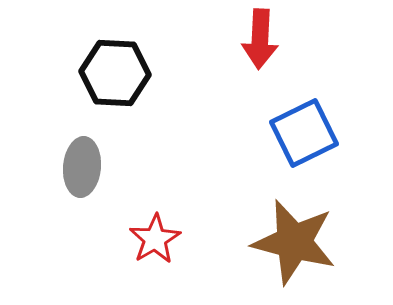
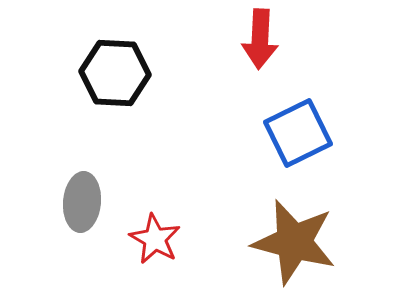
blue square: moved 6 px left
gray ellipse: moved 35 px down
red star: rotated 12 degrees counterclockwise
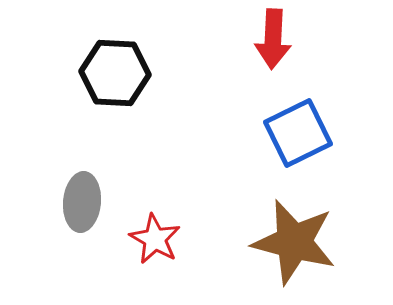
red arrow: moved 13 px right
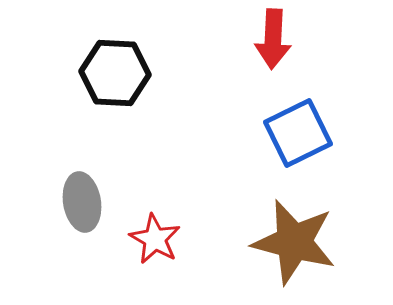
gray ellipse: rotated 14 degrees counterclockwise
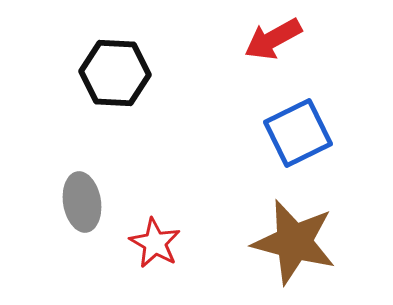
red arrow: rotated 58 degrees clockwise
red star: moved 4 px down
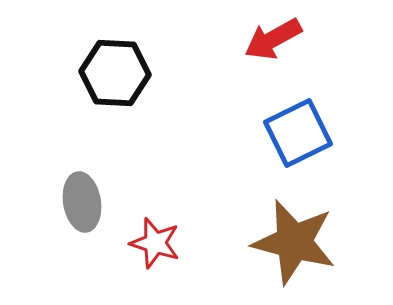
red star: rotated 12 degrees counterclockwise
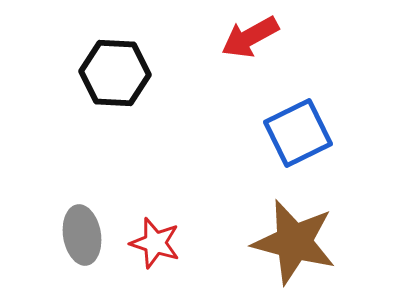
red arrow: moved 23 px left, 2 px up
gray ellipse: moved 33 px down
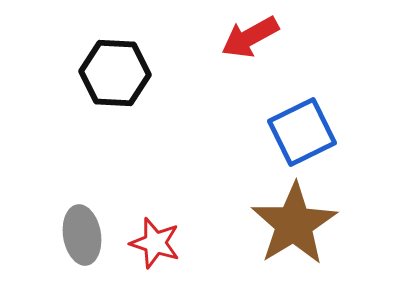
blue square: moved 4 px right, 1 px up
brown star: moved 18 px up; rotated 26 degrees clockwise
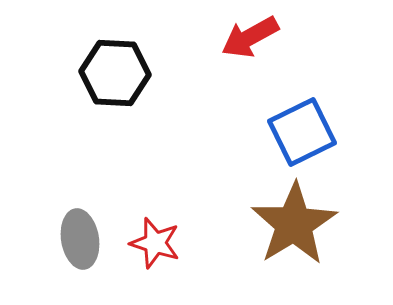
gray ellipse: moved 2 px left, 4 px down
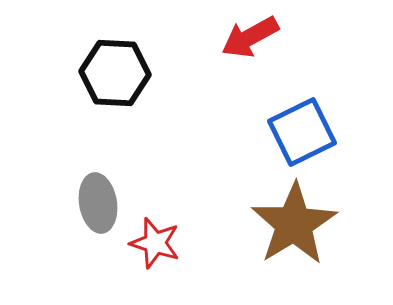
gray ellipse: moved 18 px right, 36 px up
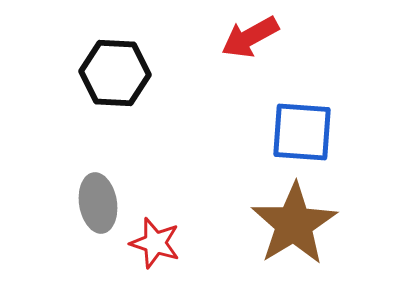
blue square: rotated 30 degrees clockwise
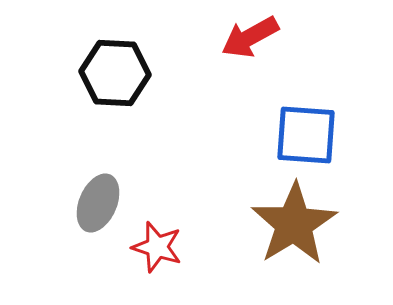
blue square: moved 4 px right, 3 px down
gray ellipse: rotated 32 degrees clockwise
red star: moved 2 px right, 4 px down
